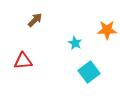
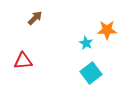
brown arrow: moved 2 px up
cyan star: moved 11 px right
cyan square: moved 2 px right, 1 px down
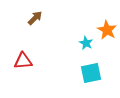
orange star: rotated 30 degrees clockwise
cyan square: rotated 25 degrees clockwise
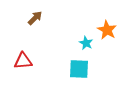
cyan square: moved 12 px left, 4 px up; rotated 15 degrees clockwise
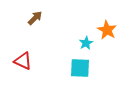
cyan star: rotated 16 degrees clockwise
red triangle: rotated 30 degrees clockwise
cyan square: moved 1 px right, 1 px up
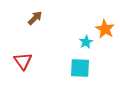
orange star: moved 2 px left, 1 px up
cyan star: moved 1 px up
red triangle: rotated 30 degrees clockwise
